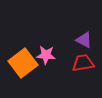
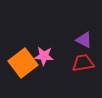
pink star: moved 2 px left, 1 px down
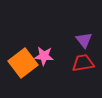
purple triangle: rotated 24 degrees clockwise
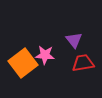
purple triangle: moved 10 px left
pink star: moved 1 px right, 1 px up
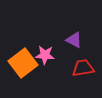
purple triangle: rotated 24 degrees counterclockwise
red trapezoid: moved 5 px down
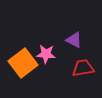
pink star: moved 1 px right, 1 px up
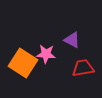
purple triangle: moved 2 px left
orange square: rotated 20 degrees counterclockwise
